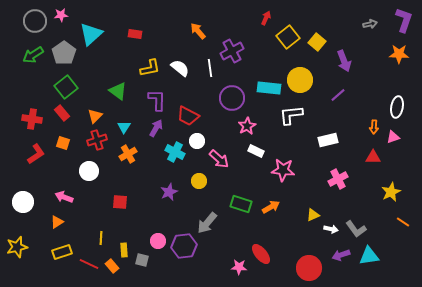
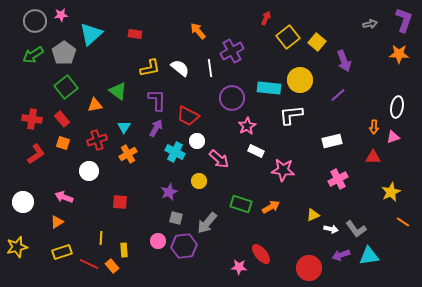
red rectangle at (62, 113): moved 6 px down
orange triangle at (95, 116): moved 11 px up; rotated 35 degrees clockwise
white rectangle at (328, 140): moved 4 px right, 1 px down
gray square at (142, 260): moved 34 px right, 42 px up
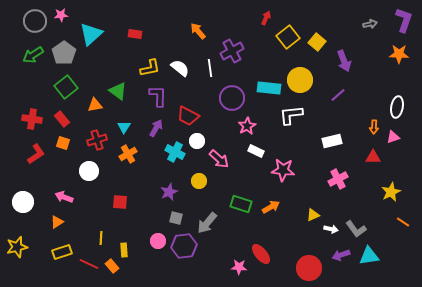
purple L-shape at (157, 100): moved 1 px right, 4 px up
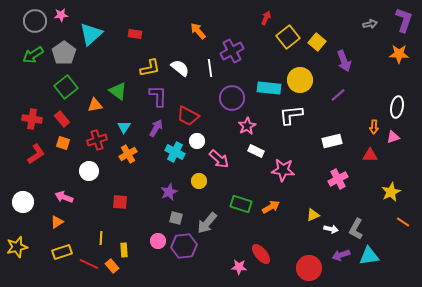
red triangle at (373, 157): moved 3 px left, 2 px up
gray L-shape at (356, 229): rotated 65 degrees clockwise
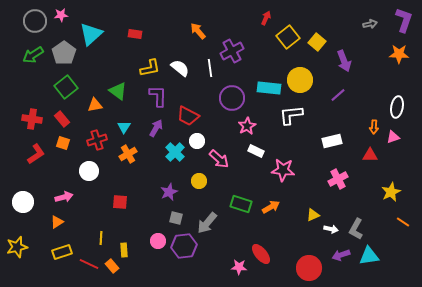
cyan cross at (175, 152): rotated 18 degrees clockwise
pink arrow at (64, 197): rotated 144 degrees clockwise
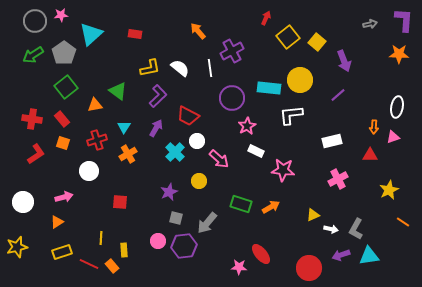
purple L-shape at (404, 20): rotated 15 degrees counterclockwise
purple L-shape at (158, 96): rotated 45 degrees clockwise
yellow star at (391, 192): moved 2 px left, 2 px up
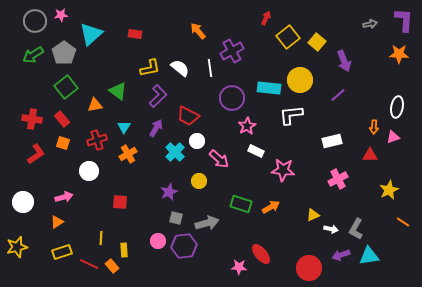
gray arrow at (207, 223): rotated 145 degrees counterclockwise
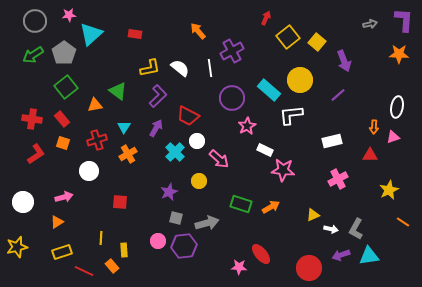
pink star at (61, 15): moved 8 px right
cyan rectangle at (269, 88): moved 2 px down; rotated 35 degrees clockwise
white rectangle at (256, 151): moved 9 px right, 1 px up
red line at (89, 264): moved 5 px left, 7 px down
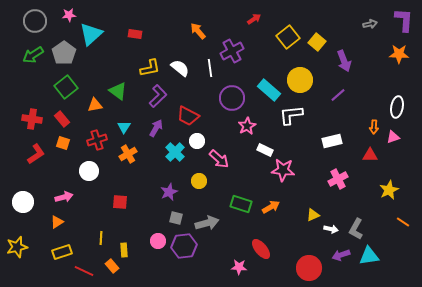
red arrow at (266, 18): moved 12 px left, 1 px down; rotated 32 degrees clockwise
red ellipse at (261, 254): moved 5 px up
